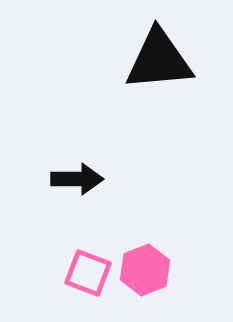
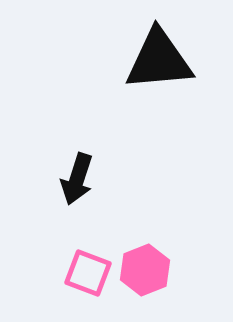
black arrow: rotated 108 degrees clockwise
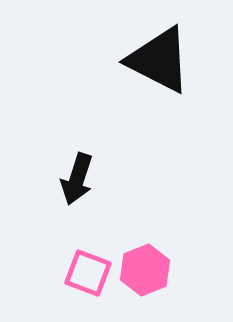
black triangle: rotated 32 degrees clockwise
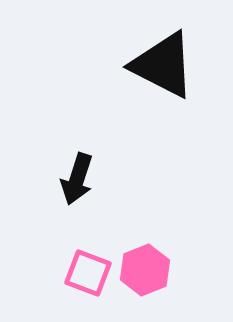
black triangle: moved 4 px right, 5 px down
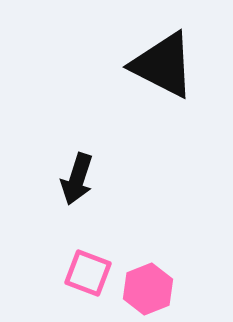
pink hexagon: moved 3 px right, 19 px down
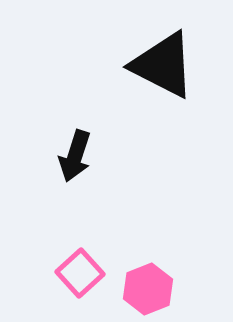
black arrow: moved 2 px left, 23 px up
pink square: moved 8 px left; rotated 27 degrees clockwise
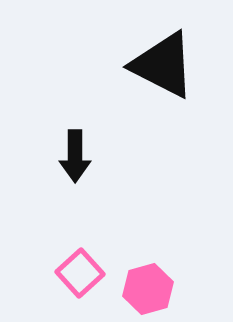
black arrow: rotated 18 degrees counterclockwise
pink hexagon: rotated 6 degrees clockwise
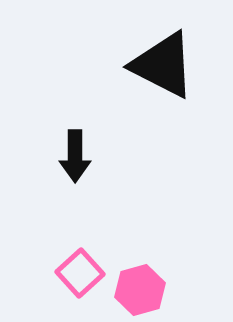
pink hexagon: moved 8 px left, 1 px down
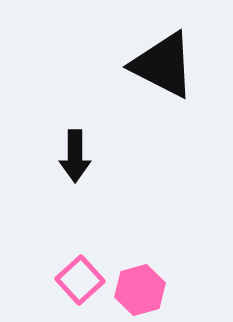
pink square: moved 7 px down
